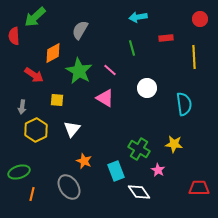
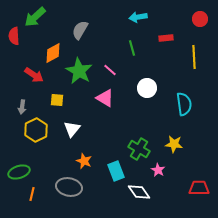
gray ellipse: rotated 45 degrees counterclockwise
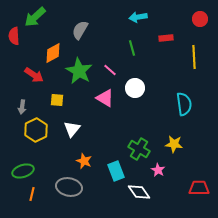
white circle: moved 12 px left
green ellipse: moved 4 px right, 1 px up
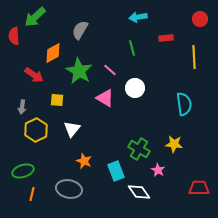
gray ellipse: moved 2 px down
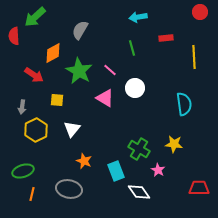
red circle: moved 7 px up
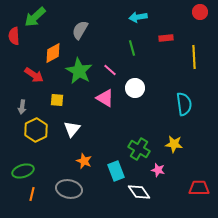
pink star: rotated 16 degrees counterclockwise
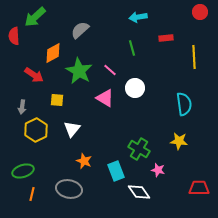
gray semicircle: rotated 18 degrees clockwise
yellow star: moved 5 px right, 3 px up
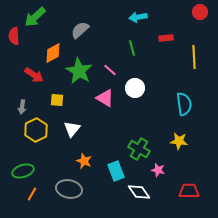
red trapezoid: moved 10 px left, 3 px down
orange line: rotated 16 degrees clockwise
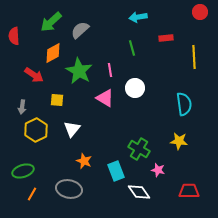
green arrow: moved 16 px right, 5 px down
pink line: rotated 40 degrees clockwise
